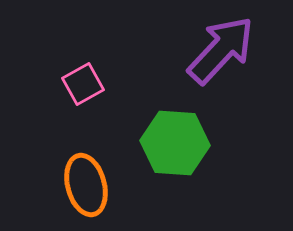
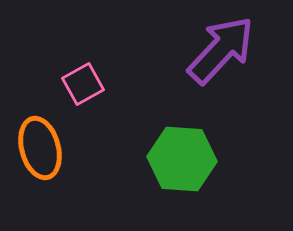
green hexagon: moved 7 px right, 16 px down
orange ellipse: moved 46 px left, 37 px up
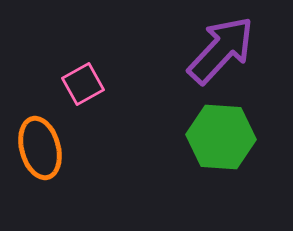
green hexagon: moved 39 px right, 22 px up
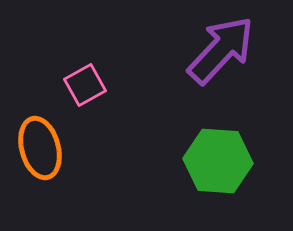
pink square: moved 2 px right, 1 px down
green hexagon: moved 3 px left, 24 px down
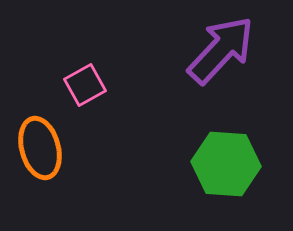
green hexagon: moved 8 px right, 3 px down
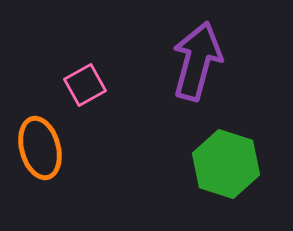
purple arrow: moved 24 px left, 11 px down; rotated 28 degrees counterclockwise
green hexagon: rotated 14 degrees clockwise
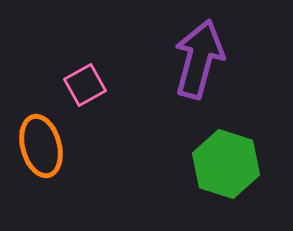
purple arrow: moved 2 px right, 2 px up
orange ellipse: moved 1 px right, 2 px up
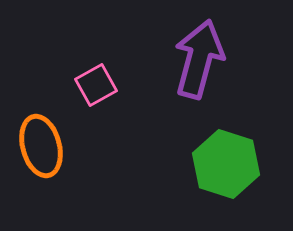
pink square: moved 11 px right
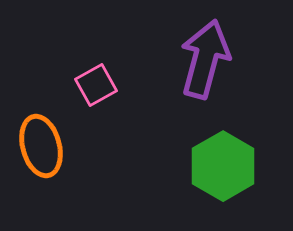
purple arrow: moved 6 px right
green hexagon: moved 3 px left, 2 px down; rotated 12 degrees clockwise
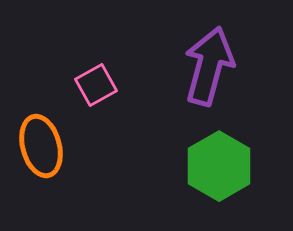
purple arrow: moved 4 px right, 7 px down
green hexagon: moved 4 px left
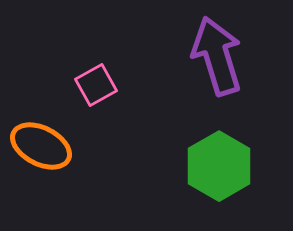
purple arrow: moved 8 px right, 10 px up; rotated 32 degrees counterclockwise
orange ellipse: rotated 48 degrees counterclockwise
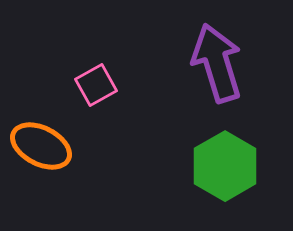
purple arrow: moved 7 px down
green hexagon: moved 6 px right
